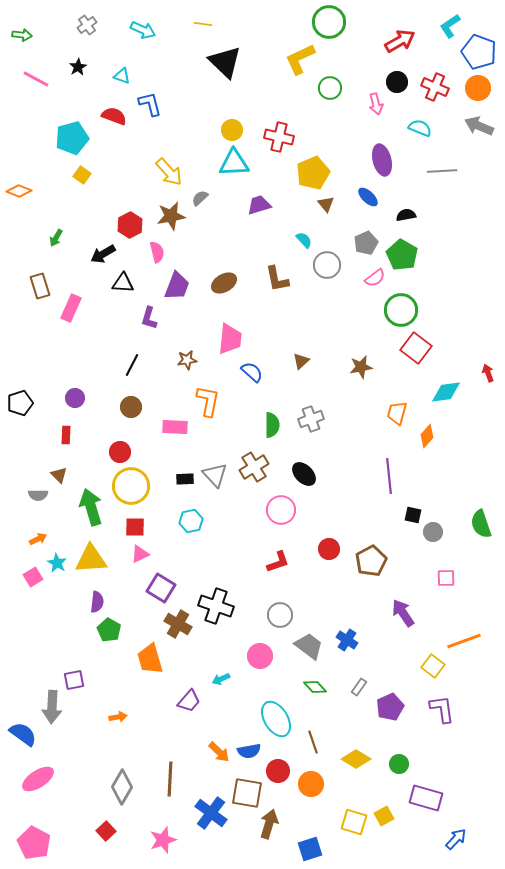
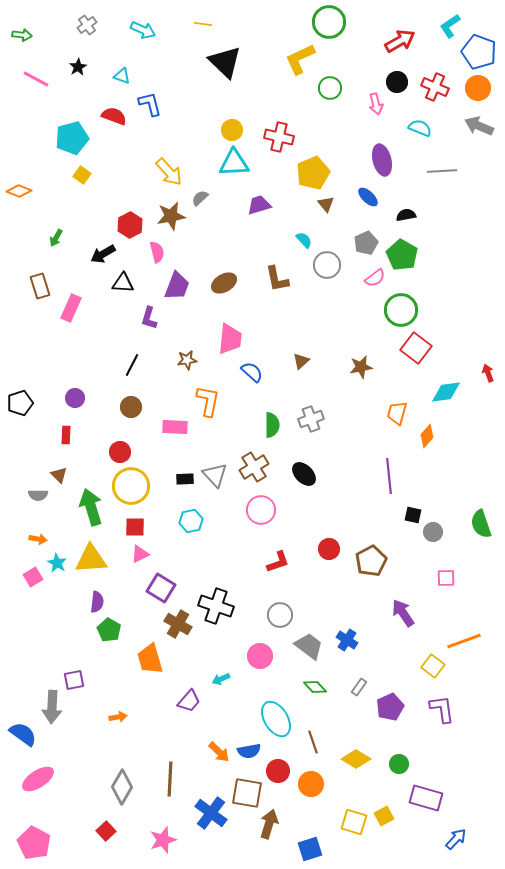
pink circle at (281, 510): moved 20 px left
orange arrow at (38, 539): rotated 36 degrees clockwise
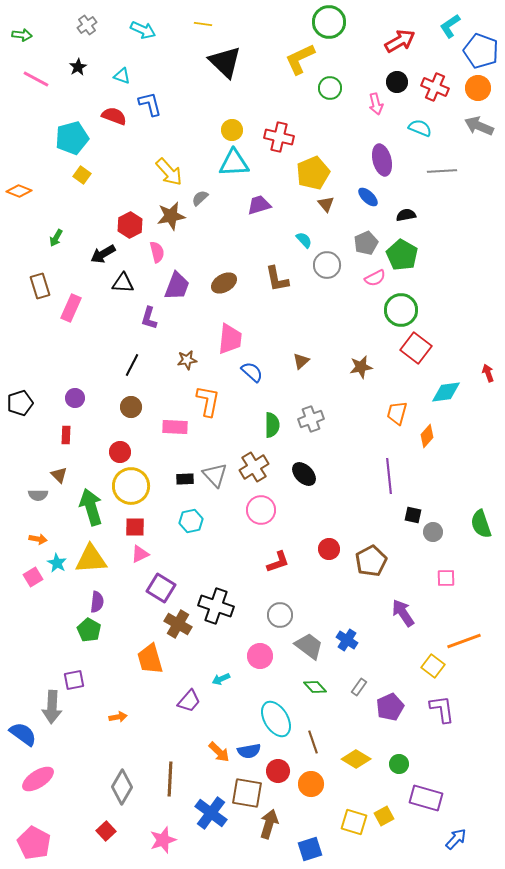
blue pentagon at (479, 52): moved 2 px right, 1 px up
pink semicircle at (375, 278): rotated 10 degrees clockwise
green pentagon at (109, 630): moved 20 px left
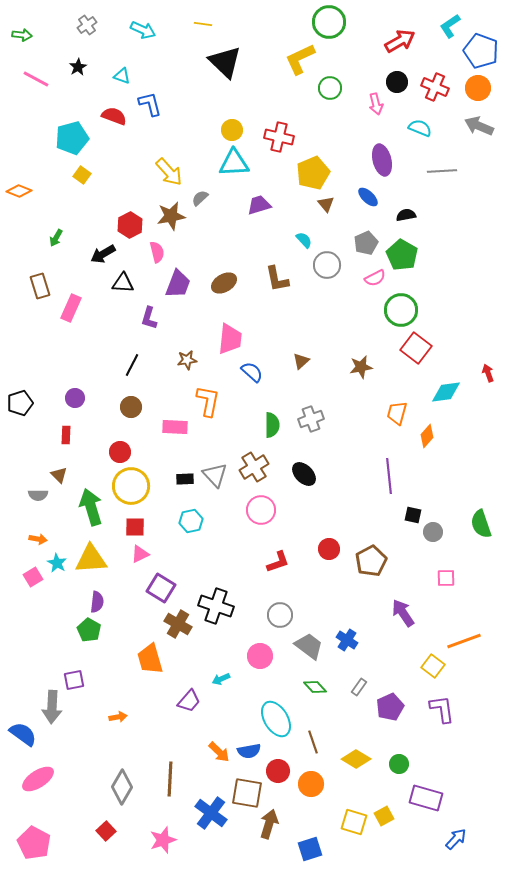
purple trapezoid at (177, 286): moved 1 px right, 2 px up
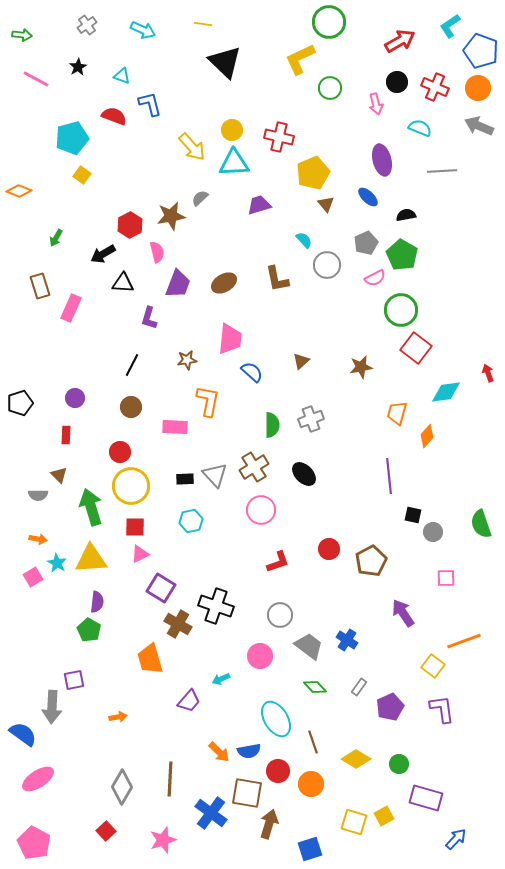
yellow arrow at (169, 172): moved 23 px right, 25 px up
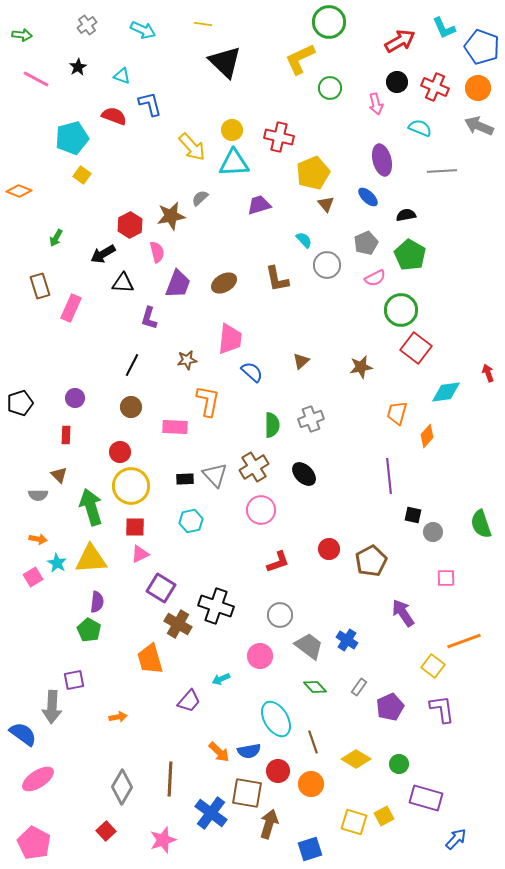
cyan L-shape at (450, 26): moved 6 px left, 2 px down; rotated 80 degrees counterclockwise
blue pentagon at (481, 51): moved 1 px right, 4 px up
green pentagon at (402, 255): moved 8 px right
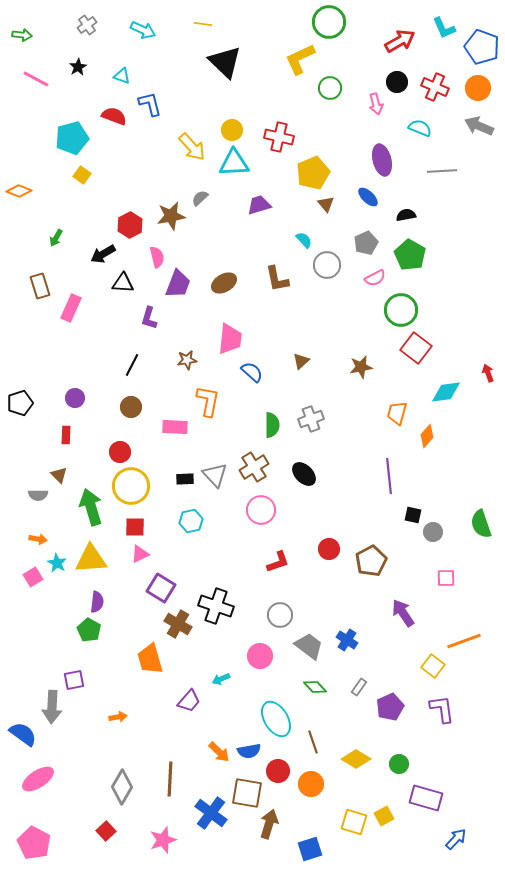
pink semicircle at (157, 252): moved 5 px down
